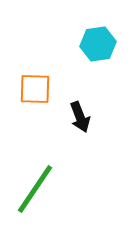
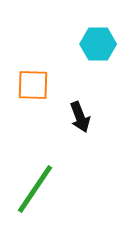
cyan hexagon: rotated 8 degrees clockwise
orange square: moved 2 px left, 4 px up
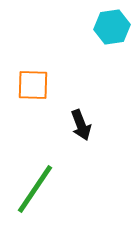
cyan hexagon: moved 14 px right, 17 px up; rotated 8 degrees counterclockwise
black arrow: moved 1 px right, 8 px down
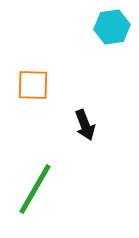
black arrow: moved 4 px right
green line: rotated 4 degrees counterclockwise
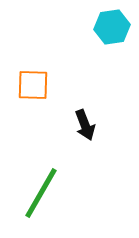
green line: moved 6 px right, 4 px down
